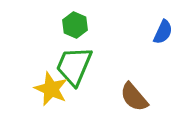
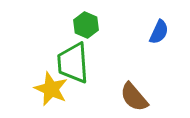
green hexagon: moved 11 px right
blue semicircle: moved 4 px left
green trapezoid: moved 1 px left, 3 px up; rotated 27 degrees counterclockwise
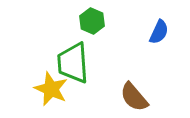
green hexagon: moved 6 px right, 4 px up
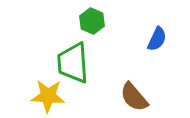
blue semicircle: moved 2 px left, 7 px down
yellow star: moved 3 px left, 7 px down; rotated 20 degrees counterclockwise
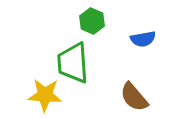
blue semicircle: moved 14 px left; rotated 55 degrees clockwise
yellow star: moved 3 px left, 1 px up
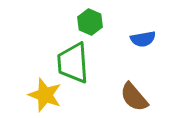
green hexagon: moved 2 px left, 1 px down
yellow star: rotated 16 degrees clockwise
